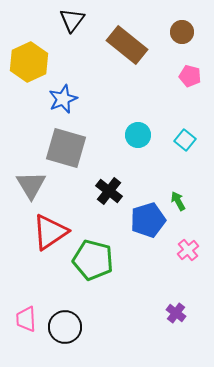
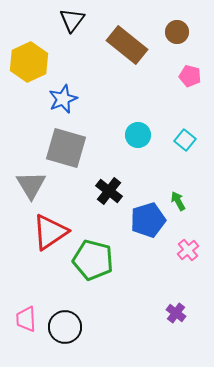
brown circle: moved 5 px left
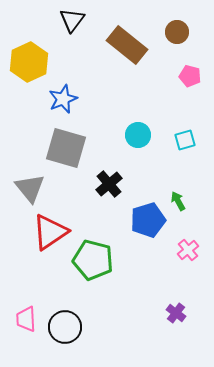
cyan square: rotated 35 degrees clockwise
gray triangle: moved 1 px left, 3 px down; rotated 8 degrees counterclockwise
black cross: moved 7 px up; rotated 12 degrees clockwise
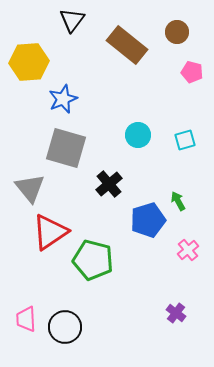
yellow hexagon: rotated 21 degrees clockwise
pink pentagon: moved 2 px right, 4 px up
